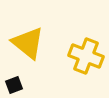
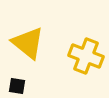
black square: moved 3 px right, 1 px down; rotated 30 degrees clockwise
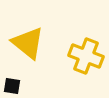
black square: moved 5 px left
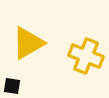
yellow triangle: rotated 51 degrees clockwise
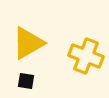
black square: moved 14 px right, 5 px up
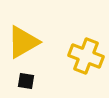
yellow triangle: moved 5 px left, 1 px up
